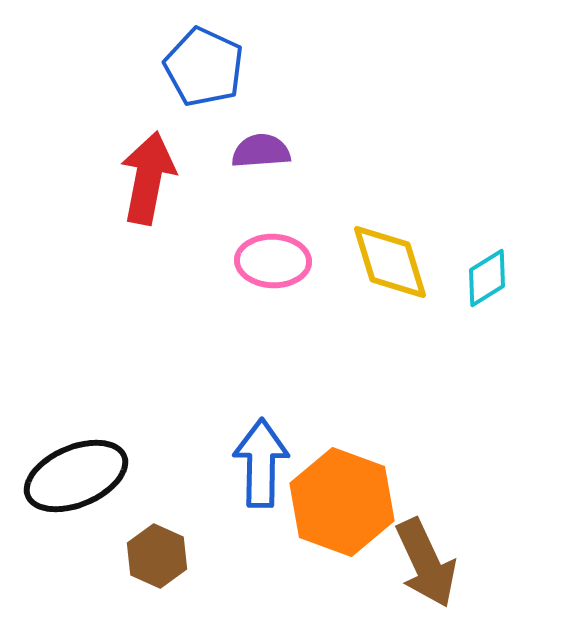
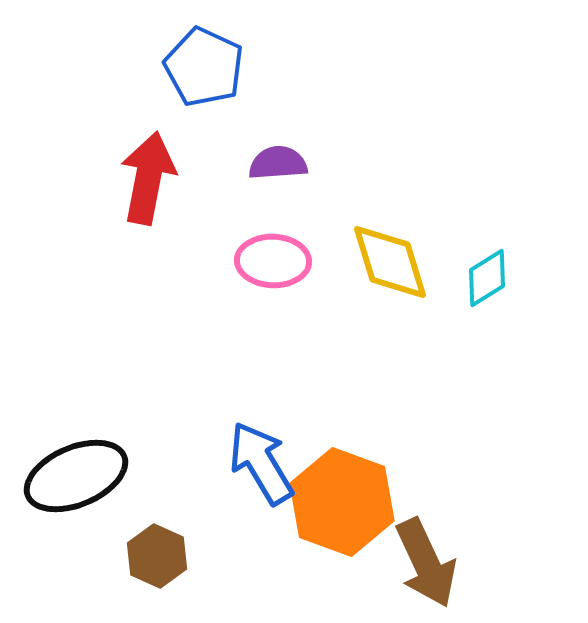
purple semicircle: moved 17 px right, 12 px down
blue arrow: rotated 32 degrees counterclockwise
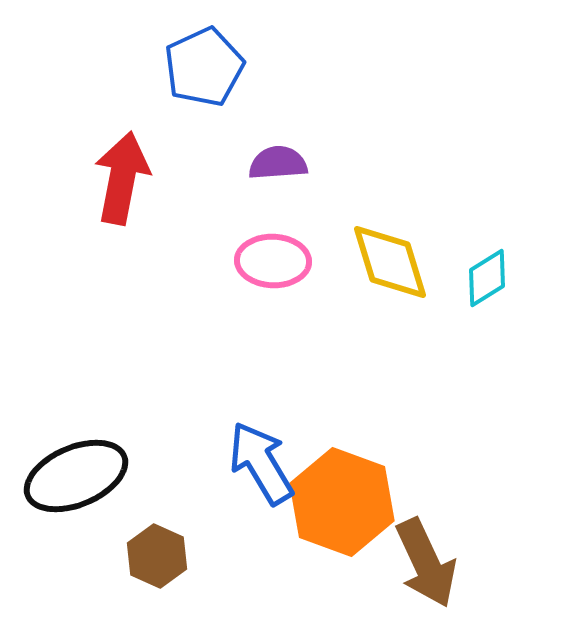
blue pentagon: rotated 22 degrees clockwise
red arrow: moved 26 px left
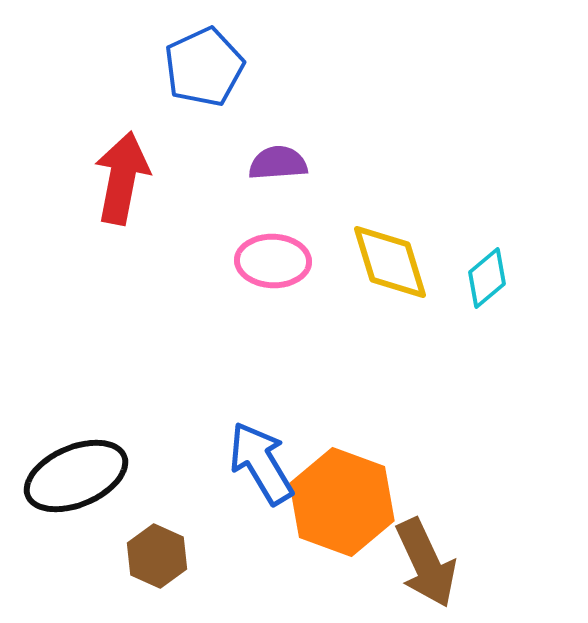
cyan diamond: rotated 8 degrees counterclockwise
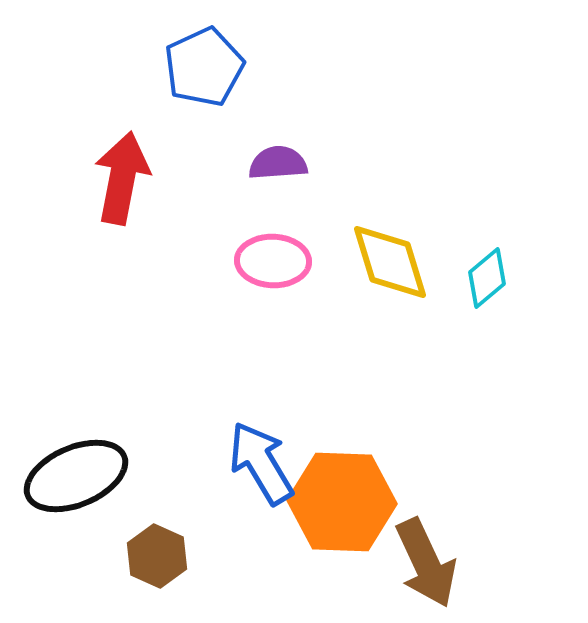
orange hexagon: rotated 18 degrees counterclockwise
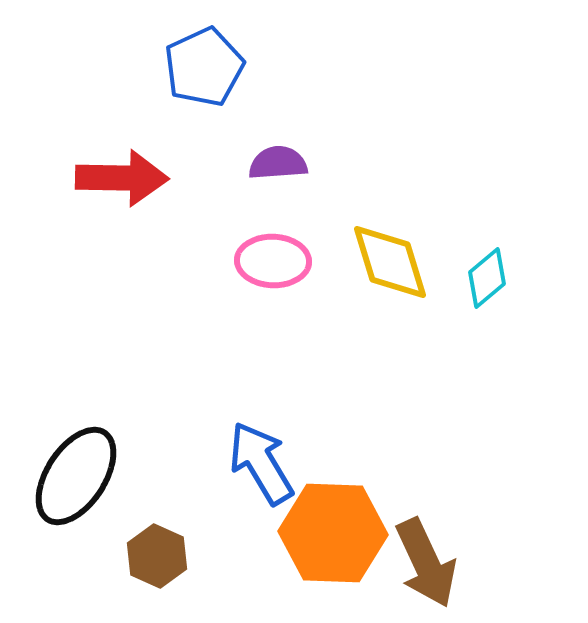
red arrow: rotated 80 degrees clockwise
black ellipse: rotated 34 degrees counterclockwise
orange hexagon: moved 9 px left, 31 px down
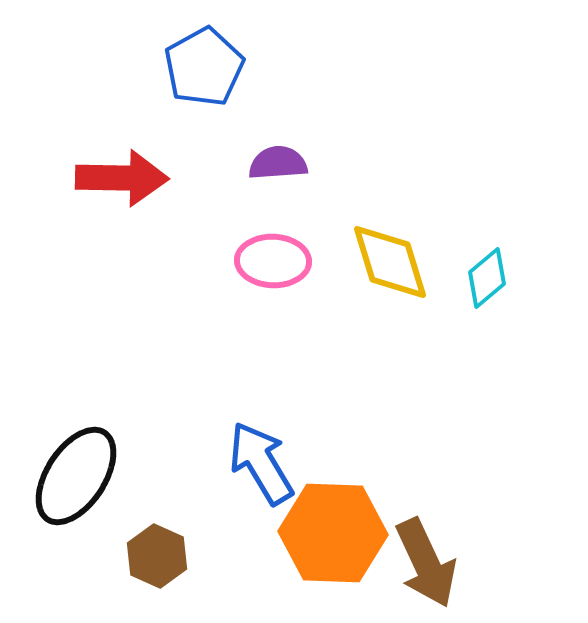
blue pentagon: rotated 4 degrees counterclockwise
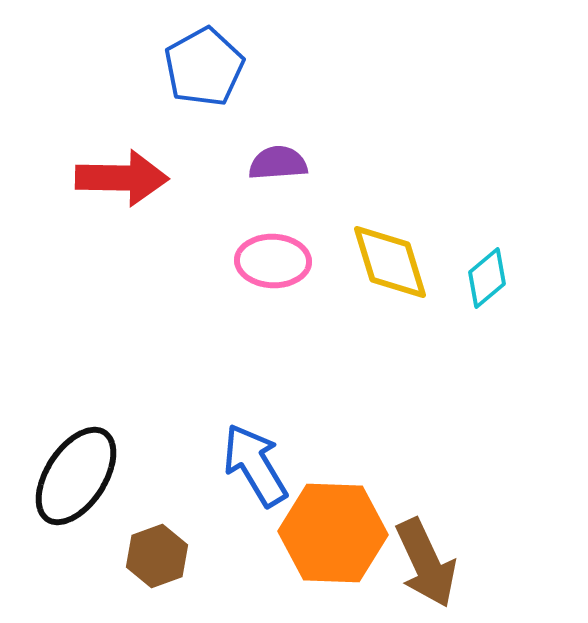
blue arrow: moved 6 px left, 2 px down
brown hexagon: rotated 16 degrees clockwise
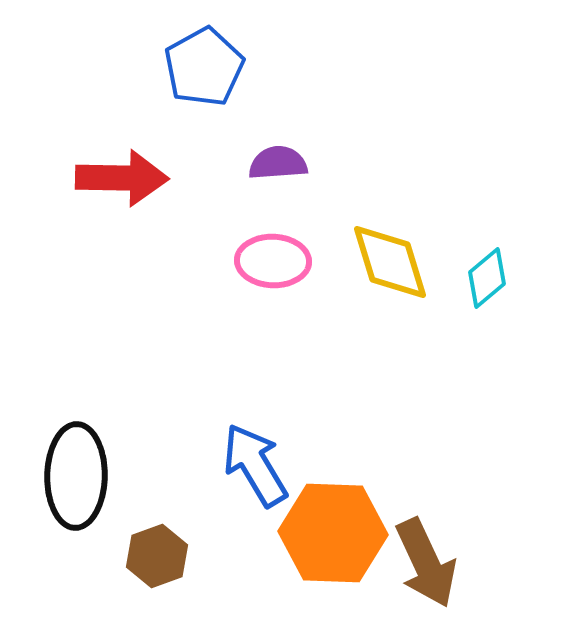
black ellipse: rotated 32 degrees counterclockwise
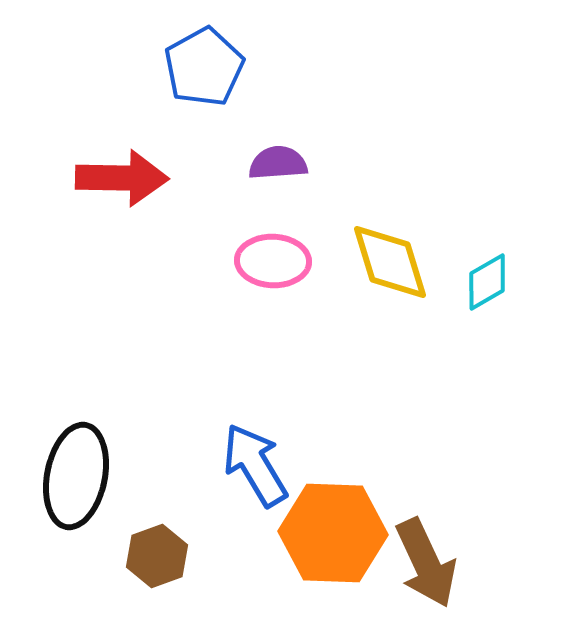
cyan diamond: moved 4 px down; rotated 10 degrees clockwise
black ellipse: rotated 10 degrees clockwise
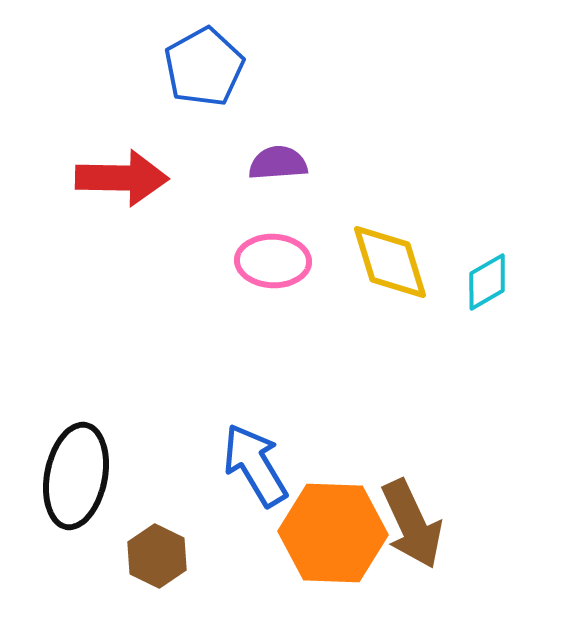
brown hexagon: rotated 14 degrees counterclockwise
brown arrow: moved 14 px left, 39 px up
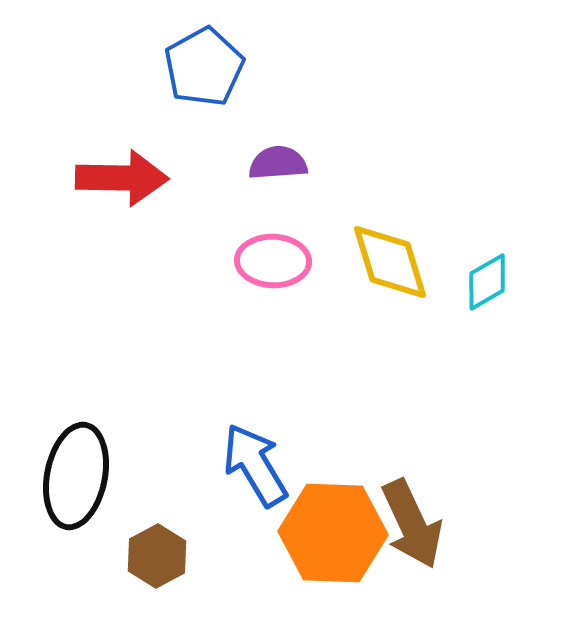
brown hexagon: rotated 6 degrees clockwise
